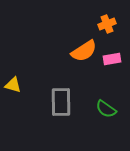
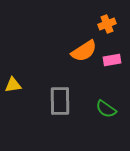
pink rectangle: moved 1 px down
yellow triangle: rotated 24 degrees counterclockwise
gray rectangle: moved 1 px left, 1 px up
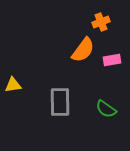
orange cross: moved 6 px left, 2 px up
orange semicircle: moved 1 px left, 1 px up; rotated 20 degrees counterclockwise
gray rectangle: moved 1 px down
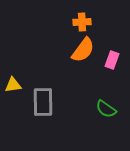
orange cross: moved 19 px left; rotated 18 degrees clockwise
pink rectangle: rotated 60 degrees counterclockwise
gray rectangle: moved 17 px left
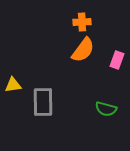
pink rectangle: moved 5 px right
green semicircle: rotated 20 degrees counterclockwise
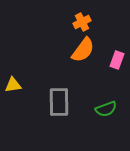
orange cross: rotated 24 degrees counterclockwise
gray rectangle: moved 16 px right
green semicircle: rotated 35 degrees counterclockwise
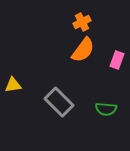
gray rectangle: rotated 44 degrees counterclockwise
green semicircle: rotated 25 degrees clockwise
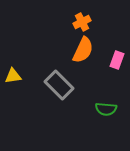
orange semicircle: rotated 12 degrees counterclockwise
yellow triangle: moved 9 px up
gray rectangle: moved 17 px up
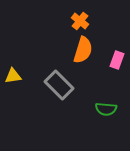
orange cross: moved 2 px left, 1 px up; rotated 24 degrees counterclockwise
orange semicircle: rotated 8 degrees counterclockwise
